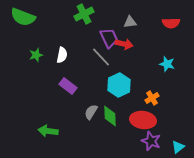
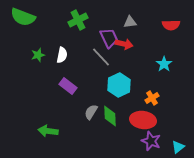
green cross: moved 6 px left, 6 px down
red semicircle: moved 2 px down
green star: moved 2 px right
cyan star: moved 3 px left; rotated 21 degrees clockwise
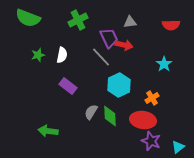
green semicircle: moved 5 px right, 1 px down
red arrow: moved 1 px down
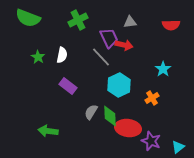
green star: moved 2 px down; rotated 24 degrees counterclockwise
cyan star: moved 1 px left, 5 px down
red ellipse: moved 15 px left, 8 px down
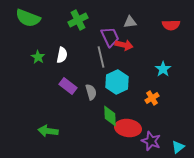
purple trapezoid: moved 1 px right, 1 px up
gray line: rotated 30 degrees clockwise
cyan hexagon: moved 2 px left, 3 px up
gray semicircle: moved 20 px up; rotated 133 degrees clockwise
